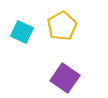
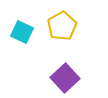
purple square: rotated 12 degrees clockwise
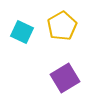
purple square: rotated 12 degrees clockwise
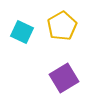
purple square: moved 1 px left
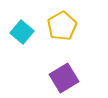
cyan square: rotated 15 degrees clockwise
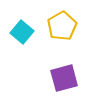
purple square: rotated 16 degrees clockwise
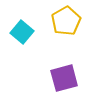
yellow pentagon: moved 4 px right, 5 px up
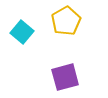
purple square: moved 1 px right, 1 px up
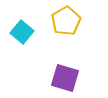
purple square: moved 1 px down; rotated 32 degrees clockwise
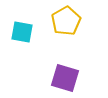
cyan square: rotated 30 degrees counterclockwise
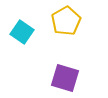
cyan square: rotated 25 degrees clockwise
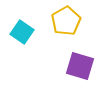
purple square: moved 15 px right, 12 px up
